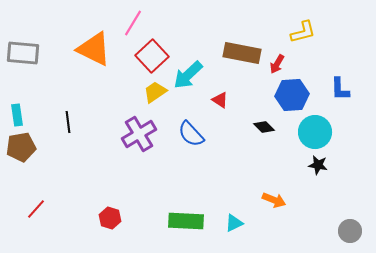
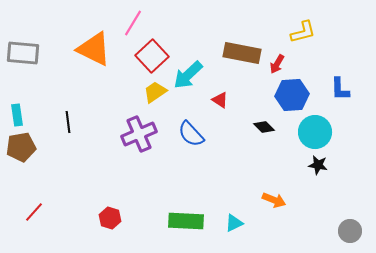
purple cross: rotated 8 degrees clockwise
red line: moved 2 px left, 3 px down
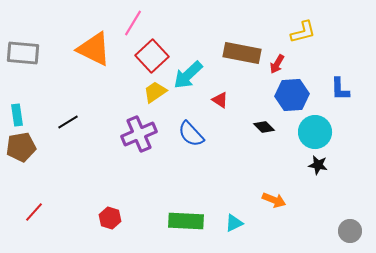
black line: rotated 65 degrees clockwise
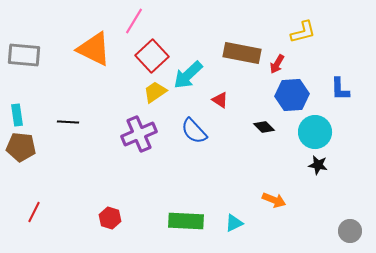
pink line: moved 1 px right, 2 px up
gray rectangle: moved 1 px right, 2 px down
black line: rotated 35 degrees clockwise
blue semicircle: moved 3 px right, 3 px up
brown pentagon: rotated 16 degrees clockwise
red line: rotated 15 degrees counterclockwise
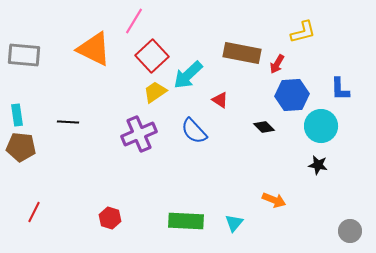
cyan circle: moved 6 px right, 6 px up
cyan triangle: rotated 24 degrees counterclockwise
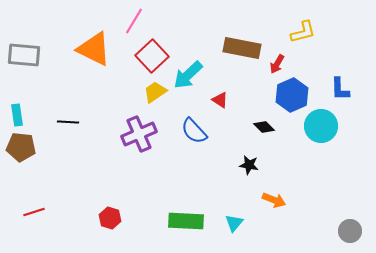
brown rectangle: moved 5 px up
blue hexagon: rotated 20 degrees counterclockwise
black star: moved 69 px left
red line: rotated 45 degrees clockwise
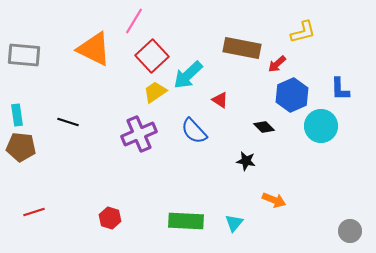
red arrow: rotated 18 degrees clockwise
black line: rotated 15 degrees clockwise
black star: moved 3 px left, 4 px up
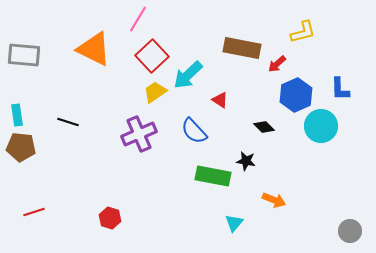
pink line: moved 4 px right, 2 px up
blue hexagon: moved 4 px right
green rectangle: moved 27 px right, 45 px up; rotated 8 degrees clockwise
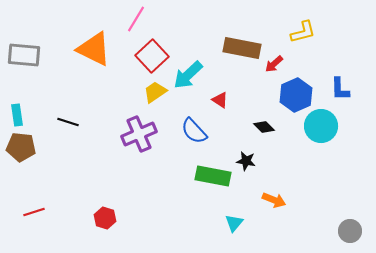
pink line: moved 2 px left
red arrow: moved 3 px left
red hexagon: moved 5 px left
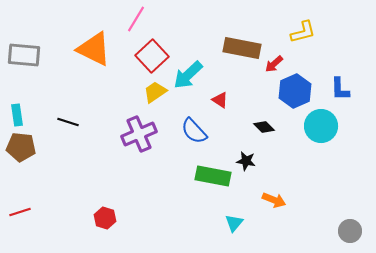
blue hexagon: moved 1 px left, 4 px up
red line: moved 14 px left
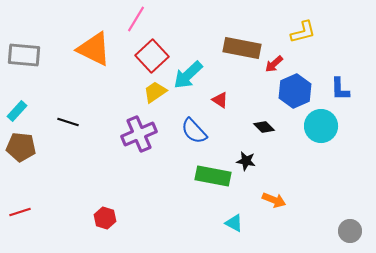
cyan rectangle: moved 4 px up; rotated 50 degrees clockwise
cyan triangle: rotated 42 degrees counterclockwise
